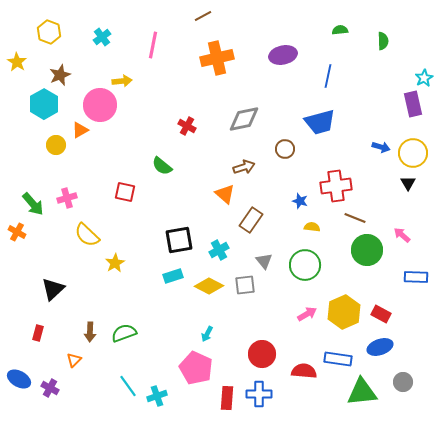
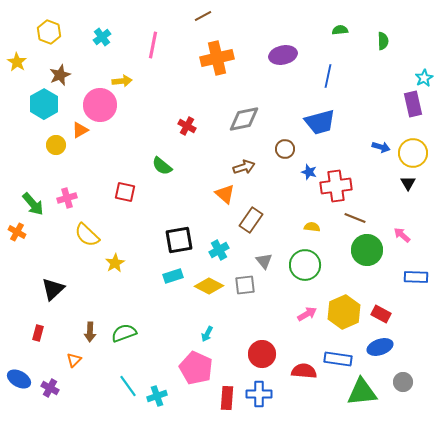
blue star at (300, 201): moved 9 px right, 29 px up
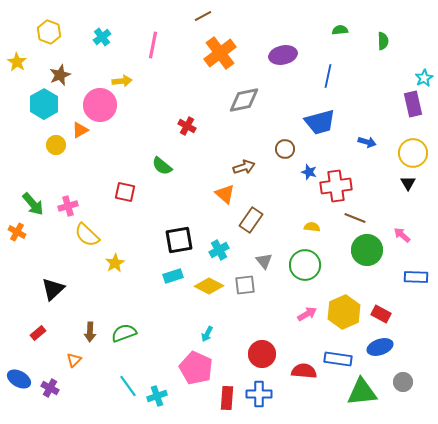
orange cross at (217, 58): moved 3 px right, 5 px up; rotated 24 degrees counterclockwise
gray diamond at (244, 119): moved 19 px up
blue arrow at (381, 147): moved 14 px left, 5 px up
pink cross at (67, 198): moved 1 px right, 8 px down
red rectangle at (38, 333): rotated 35 degrees clockwise
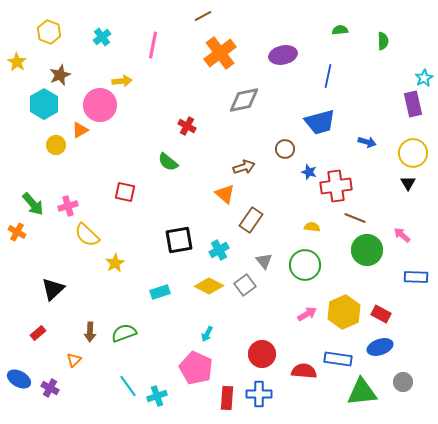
green semicircle at (162, 166): moved 6 px right, 4 px up
cyan rectangle at (173, 276): moved 13 px left, 16 px down
gray square at (245, 285): rotated 30 degrees counterclockwise
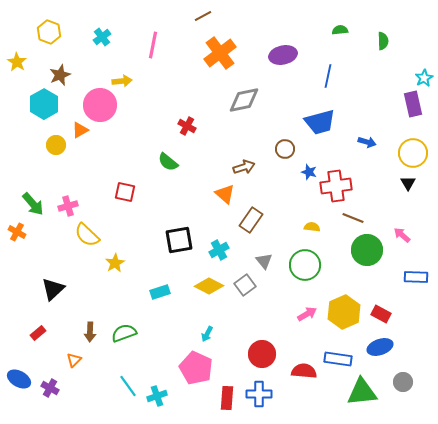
brown line at (355, 218): moved 2 px left
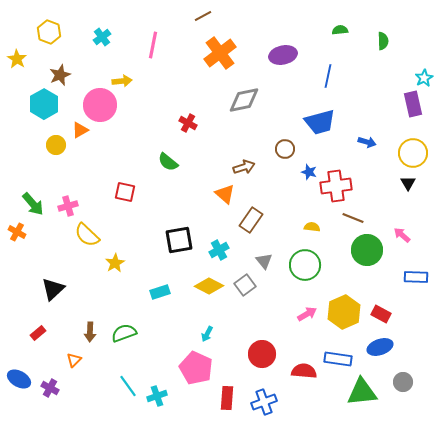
yellow star at (17, 62): moved 3 px up
red cross at (187, 126): moved 1 px right, 3 px up
blue cross at (259, 394): moved 5 px right, 8 px down; rotated 20 degrees counterclockwise
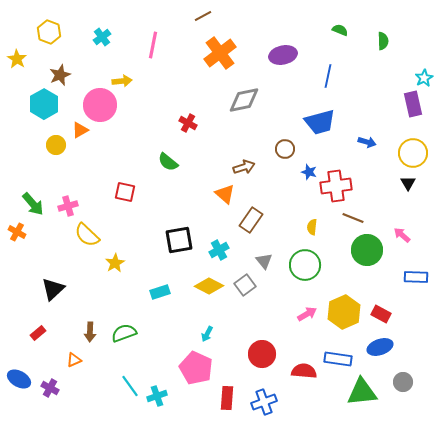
green semicircle at (340, 30): rotated 28 degrees clockwise
yellow semicircle at (312, 227): rotated 91 degrees counterclockwise
orange triangle at (74, 360): rotated 21 degrees clockwise
cyan line at (128, 386): moved 2 px right
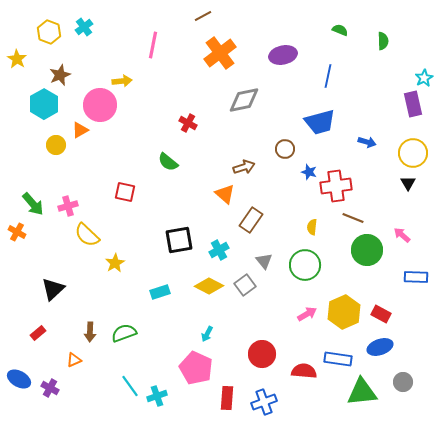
cyan cross at (102, 37): moved 18 px left, 10 px up
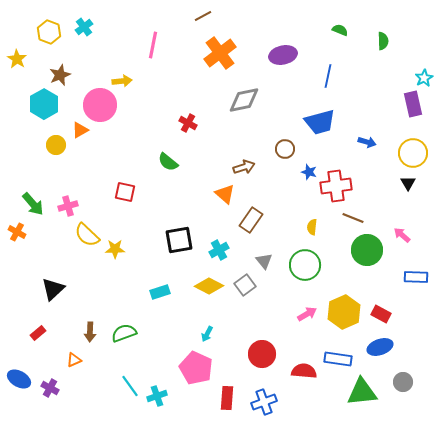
yellow star at (115, 263): moved 14 px up; rotated 30 degrees clockwise
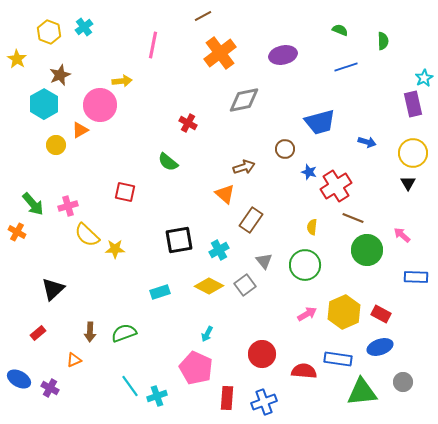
blue line at (328, 76): moved 18 px right, 9 px up; rotated 60 degrees clockwise
red cross at (336, 186): rotated 24 degrees counterclockwise
